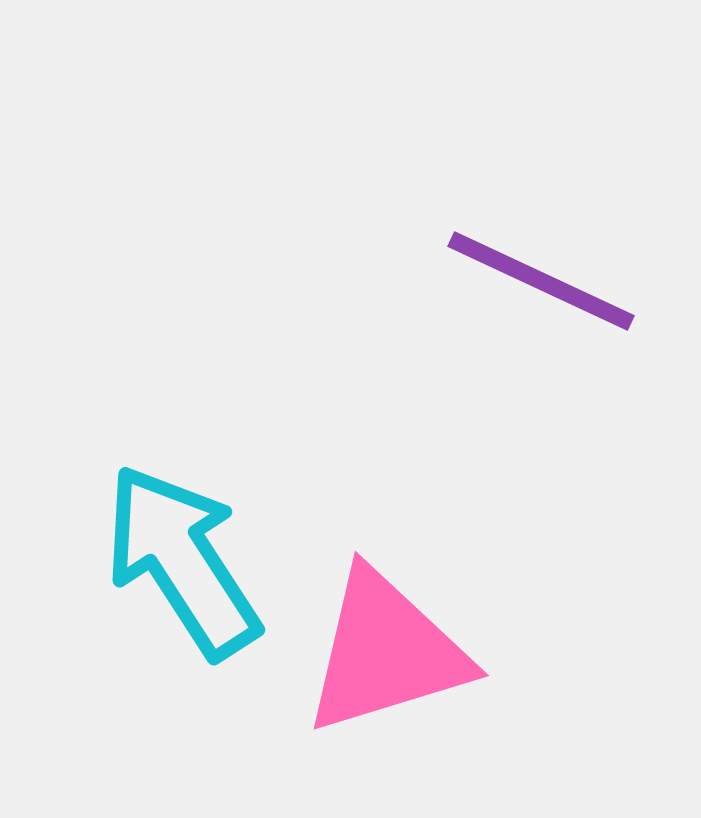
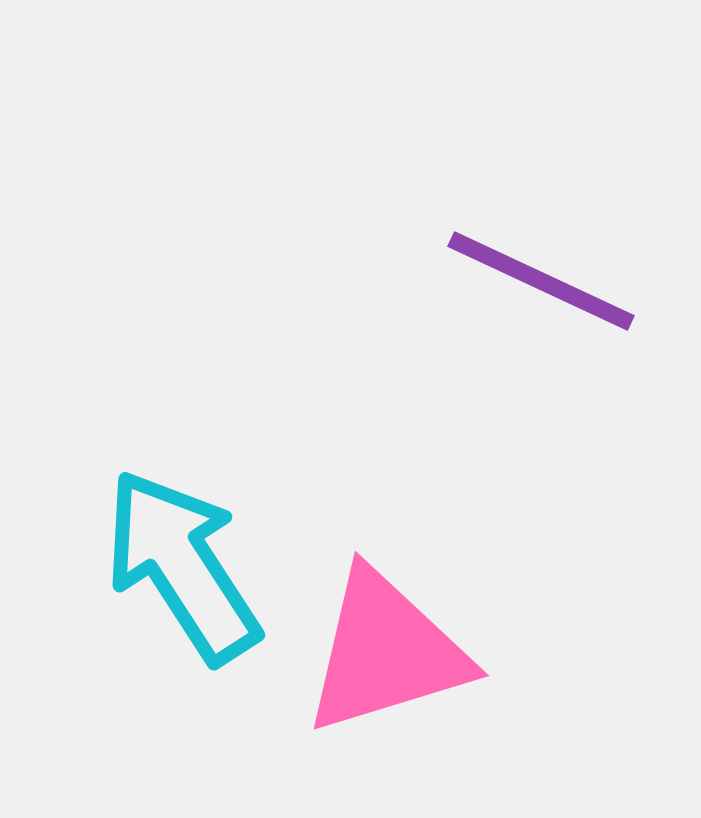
cyan arrow: moved 5 px down
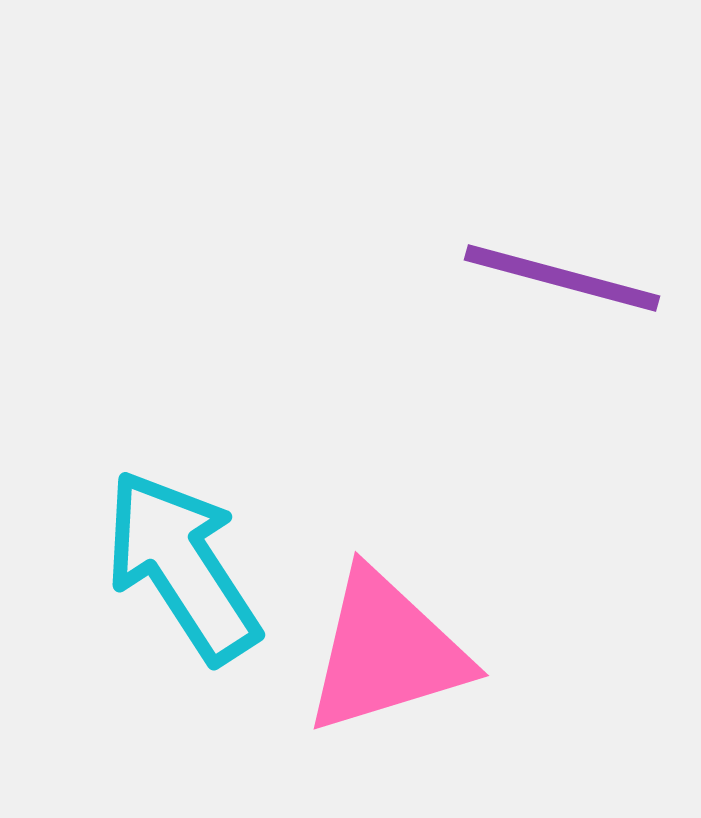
purple line: moved 21 px right, 3 px up; rotated 10 degrees counterclockwise
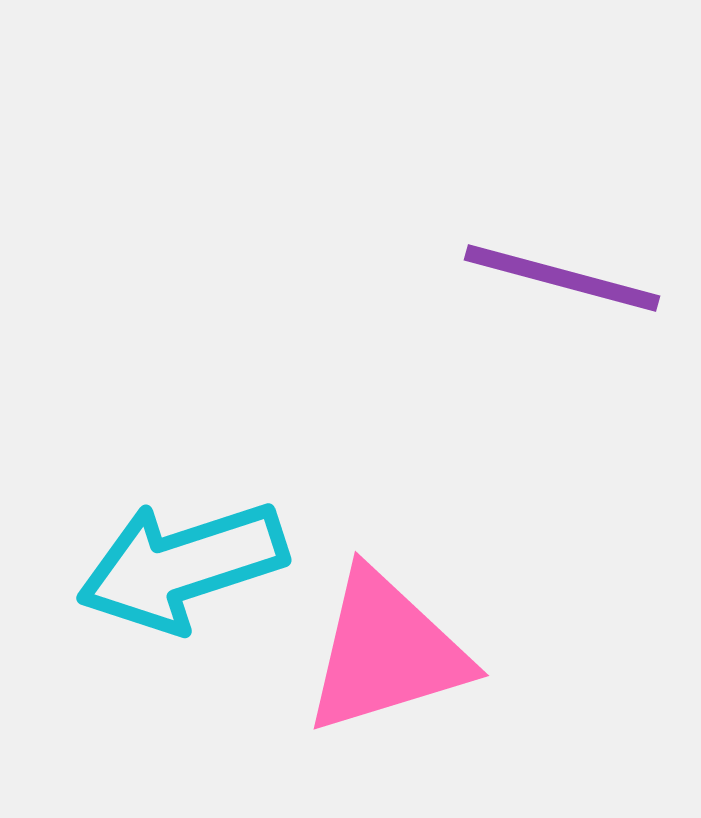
cyan arrow: rotated 75 degrees counterclockwise
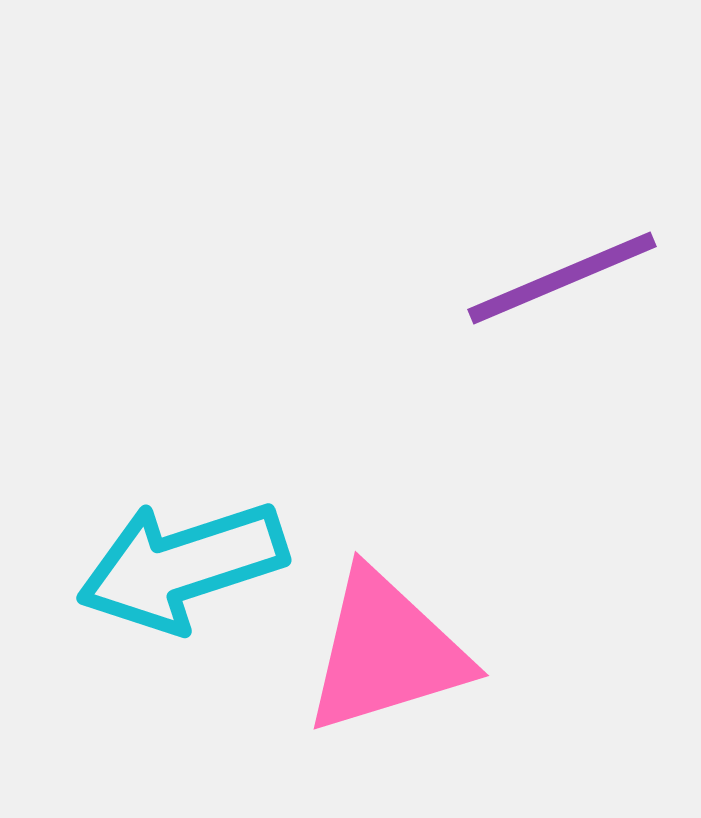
purple line: rotated 38 degrees counterclockwise
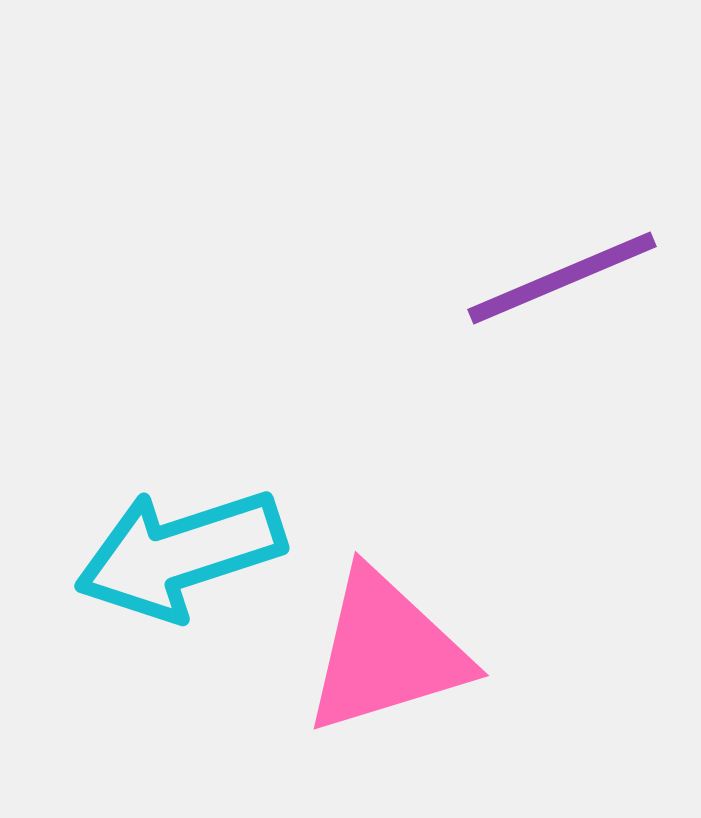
cyan arrow: moved 2 px left, 12 px up
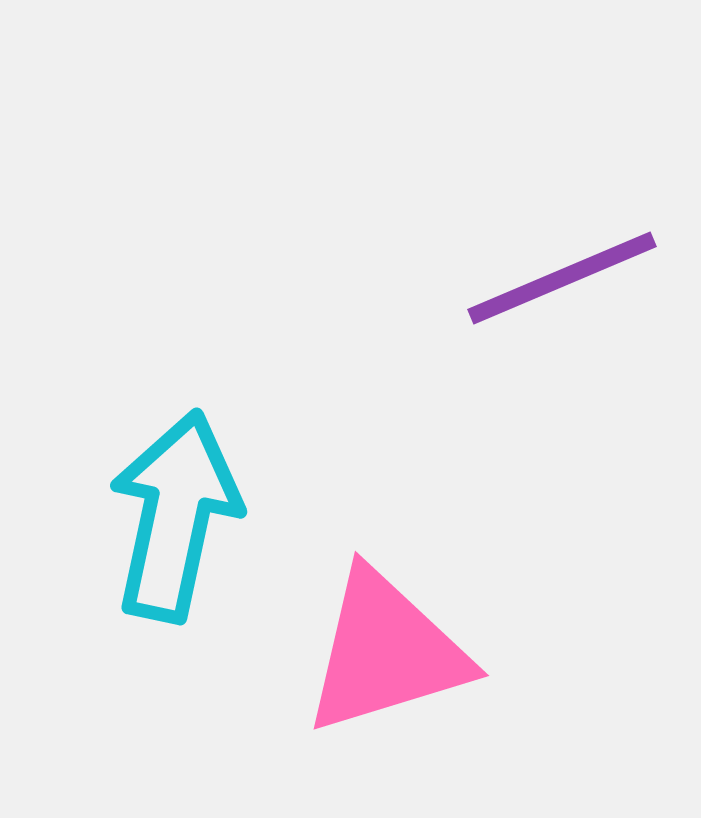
cyan arrow: moved 5 px left, 38 px up; rotated 120 degrees clockwise
